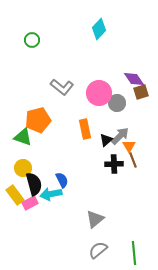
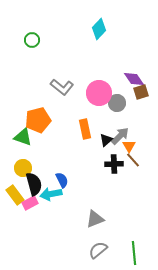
brown line: rotated 21 degrees counterclockwise
gray triangle: rotated 18 degrees clockwise
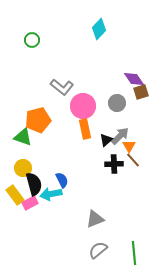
pink circle: moved 16 px left, 13 px down
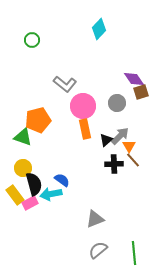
gray L-shape: moved 3 px right, 3 px up
blue semicircle: rotated 28 degrees counterclockwise
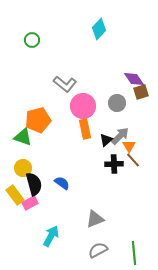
blue semicircle: moved 3 px down
cyan arrow: moved 42 px down; rotated 130 degrees clockwise
gray semicircle: rotated 12 degrees clockwise
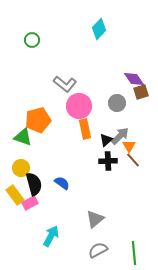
pink circle: moved 4 px left
black cross: moved 6 px left, 3 px up
yellow circle: moved 2 px left
gray triangle: rotated 18 degrees counterclockwise
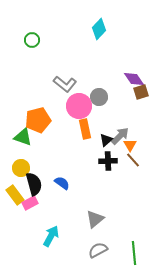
gray circle: moved 18 px left, 6 px up
orange triangle: moved 1 px right, 1 px up
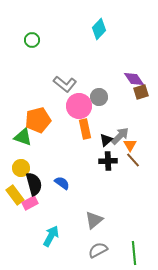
gray triangle: moved 1 px left, 1 px down
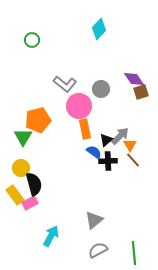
gray circle: moved 2 px right, 8 px up
green triangle: rotated 42 degrees clockwise
blue semicircle: moved 32 px right, 31 px up
